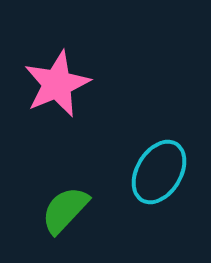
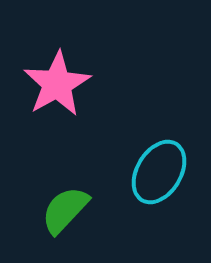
pink star: rotated 6 degrees counterclockwise
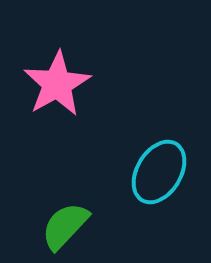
green semicircle: moved 16 px down
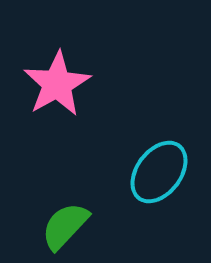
cyan ellipse: rotated 6 degrees clockwise
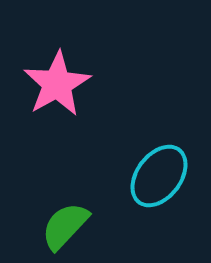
cyan ellipse: moved 4 px down
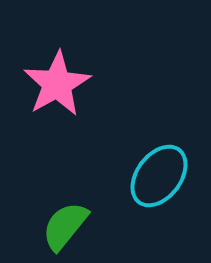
green semicircle: rotated 4 degrees counterclockwise
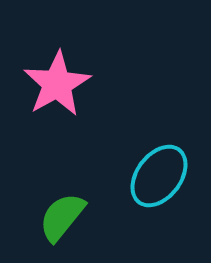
green semicircle: moved 3 px left, 9 px up
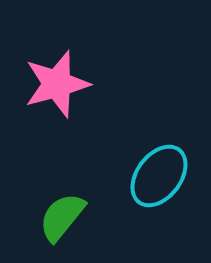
pink star: rotated 14 degrees clockwise
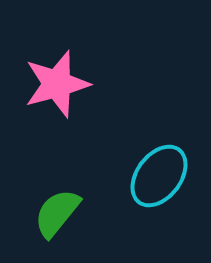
green semicircle: moved 5 px left, 4 px up
